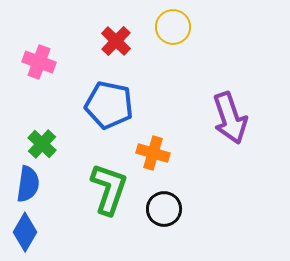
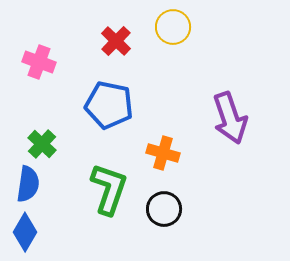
orange cross: moved 10 px right
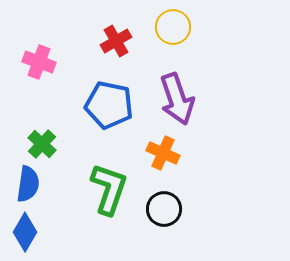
red cross: rotated 16 degrees clockwise
purple arrow: moved 53 px left, 19 px up
orange cross: rotated 8 degrees clockwise
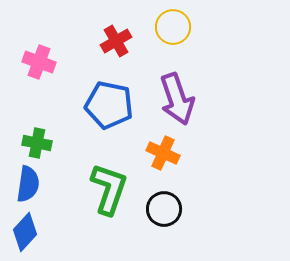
green cross: moved 5 px left, 1 px up; rotated 32 degrees counterclockwise
blue diamond: rotated 12 degrees clockwise
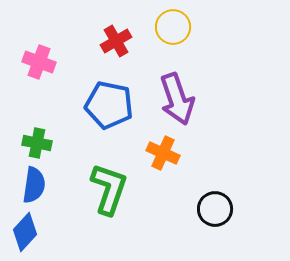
blue semicircle: moved 6 px right, 1 px down
black circle: moved 51 px right
